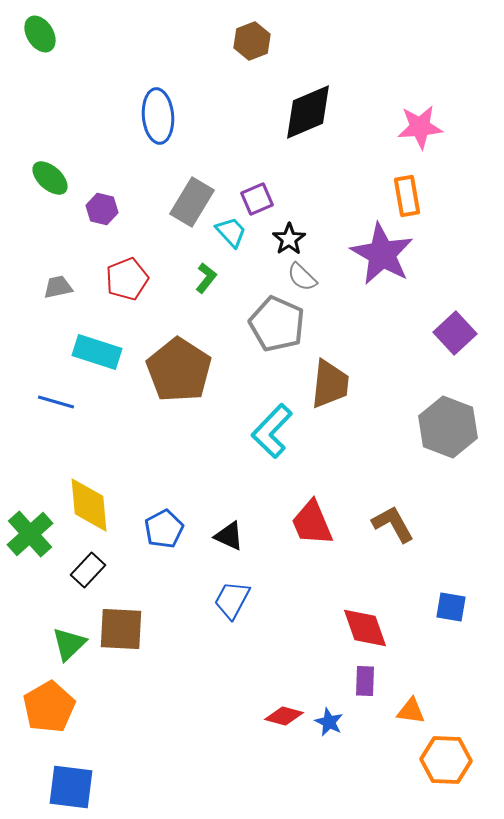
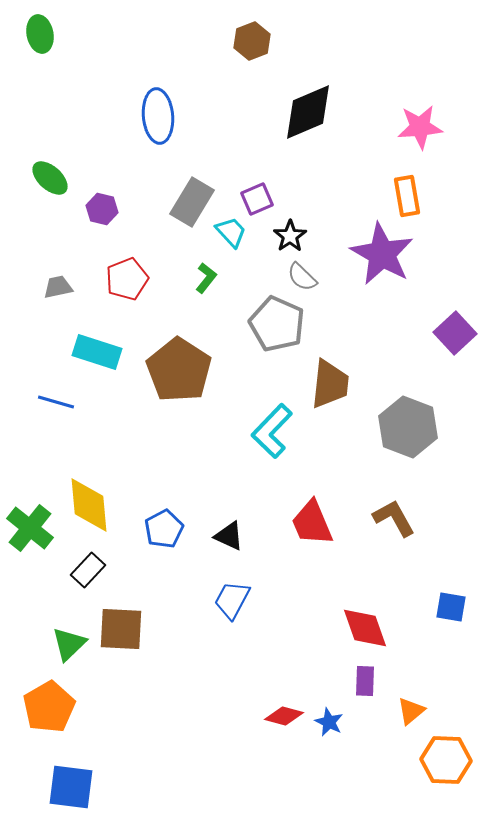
green ellipse at (40, 34): rotated 21 degrees clockwise
black star at (289, 239): moved 1 px right, 3 px up
gray hexagon at (448, 427): moved 40 px left
brown L-shape at (393, 524): moved 1 px right, 6 px up
green cross at (30, 534): moved 6 px up; rotated 9 degrees counterclockwise
orange triangle at (411, 711): rotated 48 degrees counterclockwise
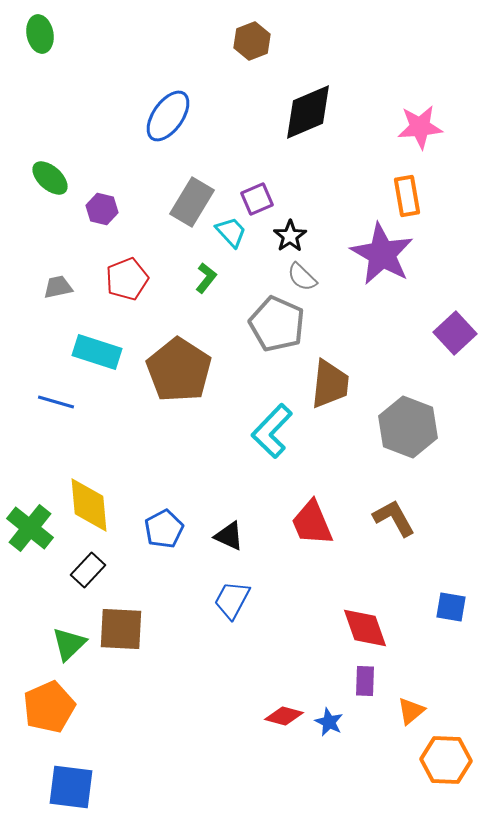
blue ellipse at (158, 116): moved 10 px right; rotated 40 degrees clockwise
orange pentagon at (49, 707): rotated 6 degrees clockwise
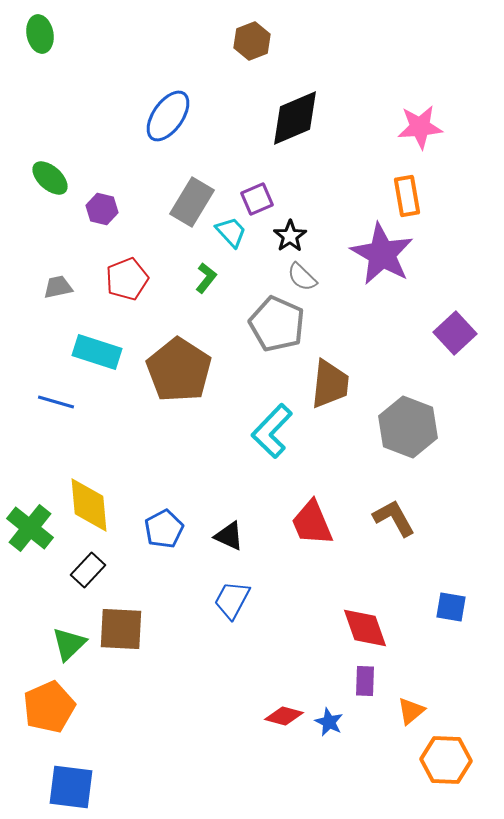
black diamond at (308, 112): moved 13 px left, 6 px down
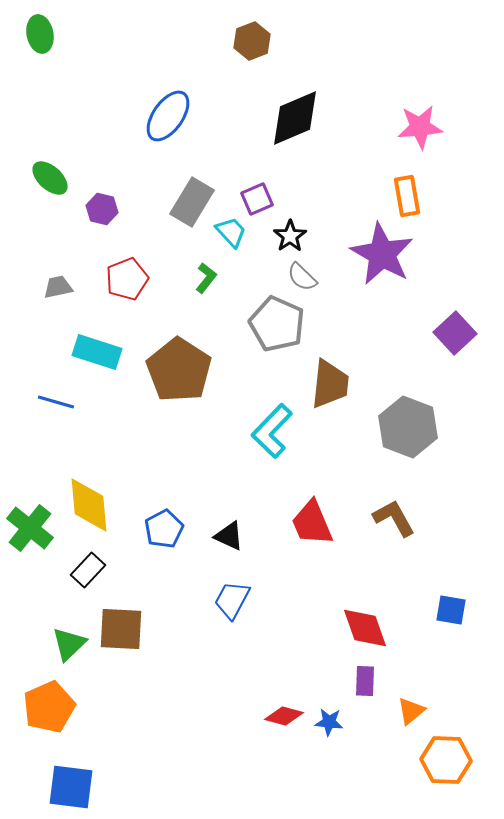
blue square at (451, 607): moved 3 px down
blue star at (329, 722): rotated 20 degrees counterclockwise
